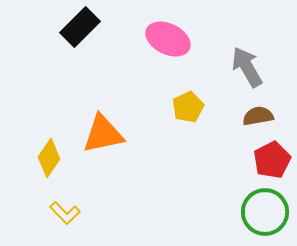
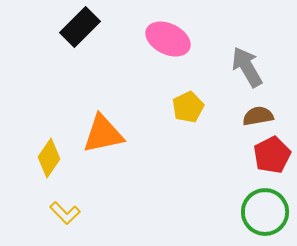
red pentagon: moved 5 px up
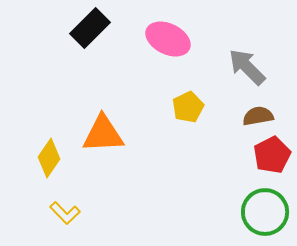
black rectangle: moved 10 px right, 1 px down
gray arrow: rotated 15 degrees counterclockwise
orange triangle: rotated 9 degrees clockwise
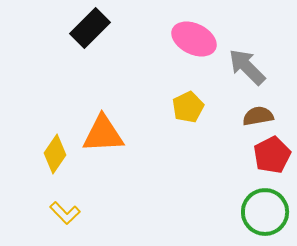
pink ellipse: moved 26 px right
yellow diamond: moved 6 px right, 4 px up
